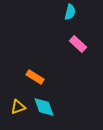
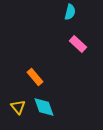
orange rectangle: rotated 18 degrees clockwise
yellow triangle: rotated 49 degrees counterclockwise
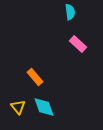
cyan semicircle: rotated 21 degrees counterclockwise
